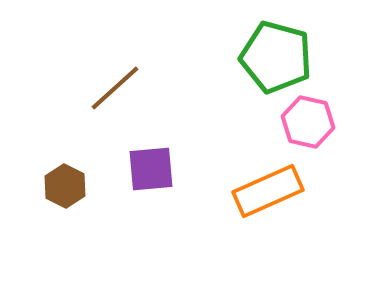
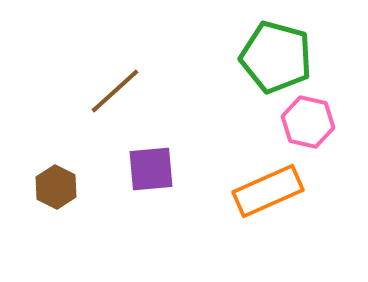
brown line: moved 3 px down
brown hexagon: moved 9 px left, 1 px down
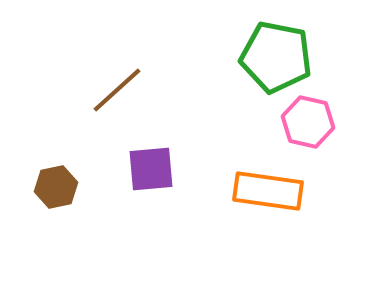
green pentagon: rotated 4 degrees counterclockwise
brown line: moved 2 px right, 1 px up
brown hexagon: rotated 21 degrees clockwise
orange rectangle: rotated 32 degrees clockwise
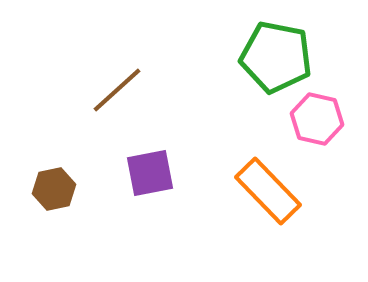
pink hexagon: moved 9 px right, 3 px up
purple square: moved 1 px left, 4 px down; rotated 6 degrees counterclockwise
brown hexagon: moved 2 px left, 2 px down
orange rectangle: rotated 38 degrees clockwise
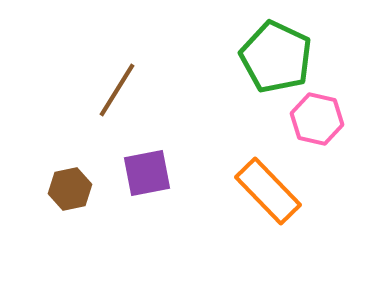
green pentagon: rotated 14 degrees clockwise
brown line: rotated 16 degrees counterclockwise
purple square: moved 3 px left
brown hexagon: moved 16 px right
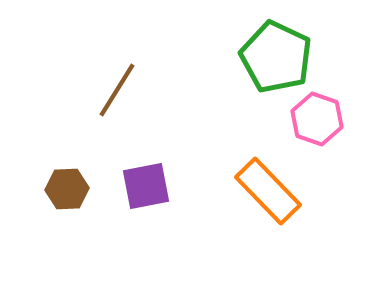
pink hexagon: rotated 6 degrees clockwise
purple square: moved 1 px left, 13 px down
brown hexagon: moved 3 px left; rotated 9 degrees clockwise
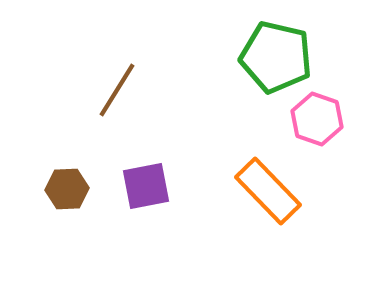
green pentagon: rotated 12 degrees counterclockwise
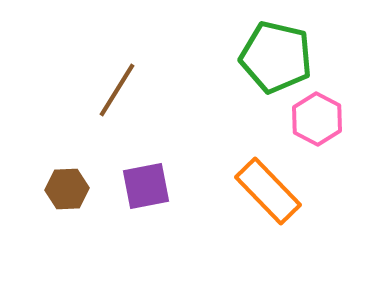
pink hexagon: rotated 9 degrees clockwise
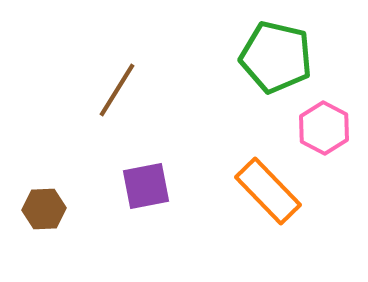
pink hexagon: moved 7 px right, 9 px down
brown hexagon: moved 23 px left, 20 px down
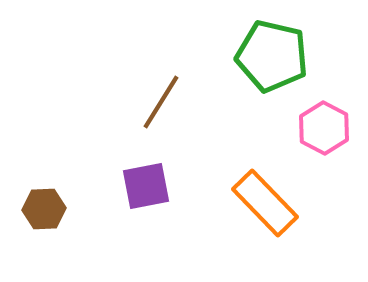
green pentagon: moved 4 px left, 1 px up
brown line: moved 44 px right, 12 px down
orange rectangle: moved 3 px left, 12 px down
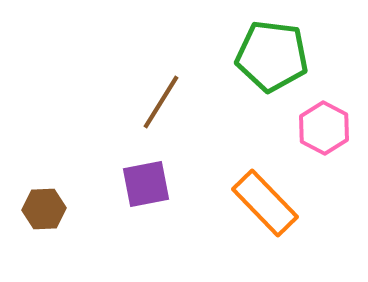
green pentagon: rotated 6 degrees counterclockwise
purple square: moved 2 px up
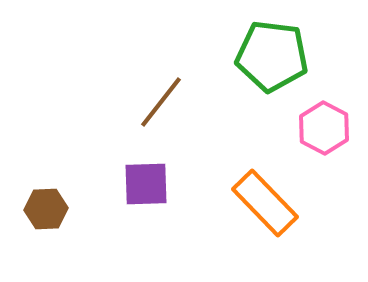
brown line: rotated 6 degrees clockwise
purple square: rotated 9 degrees clockwise
brown hexagon: moved 2 px right
